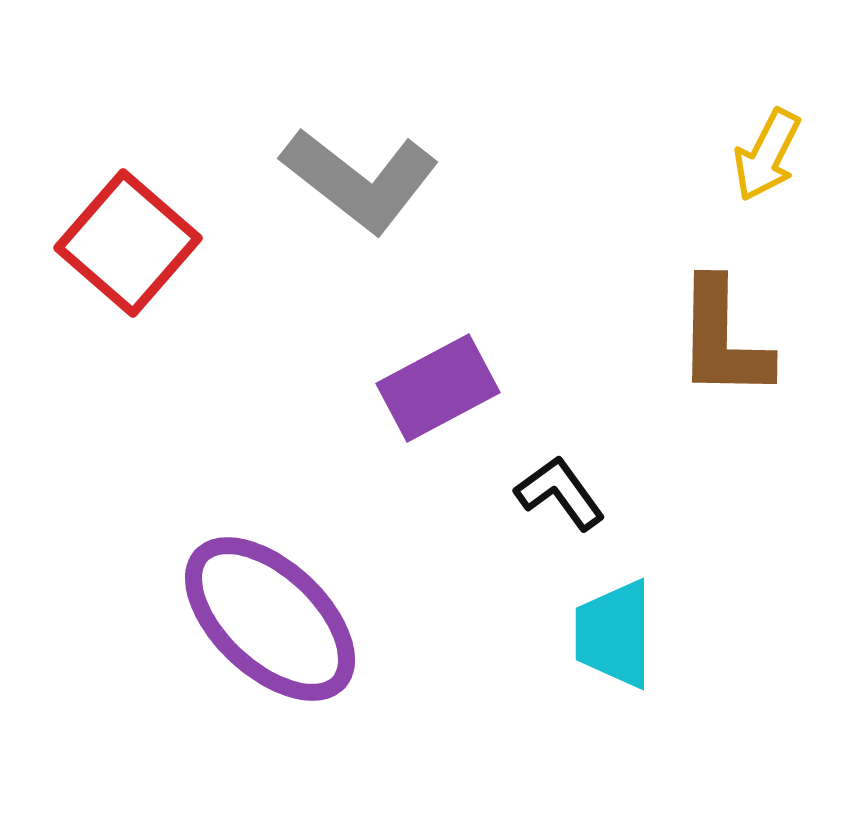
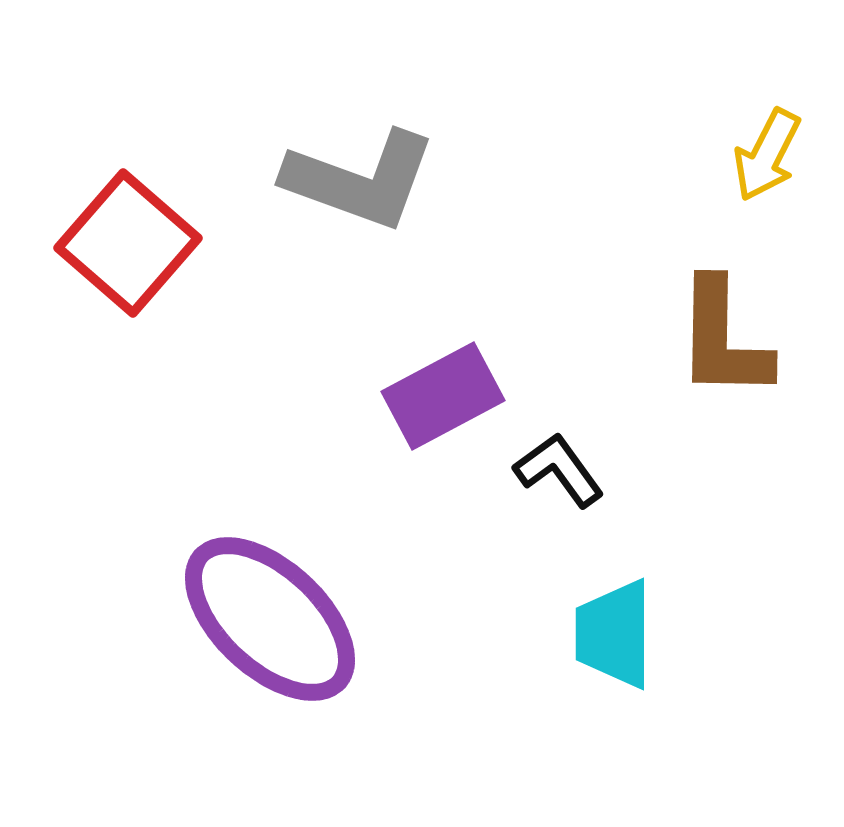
gray L-shape: rotated 18 degrees counterclockwise
purple rectangle: moved 5 px right, 8 px down
black L-shape: moved 1 px left, 23 px up
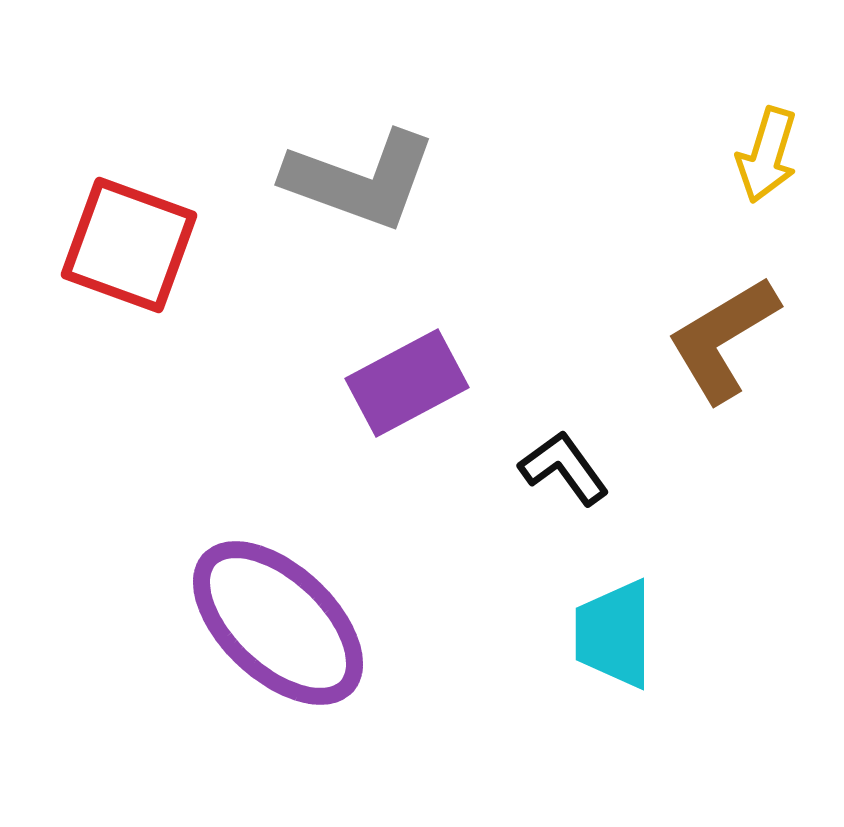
yellow arrow: rotated 10 degrees counterclockwise
red square: moved 1 px right, 2 px down; rotated 21 degrees counterclockwise
brown L-shape: rotated 58 degrees clockwise
purple rectangle: moved 36 px left, 13 px up
black L-shape: moved 5 px right, 2 px up
purple ellipse: moved 8 px right, 4 px down
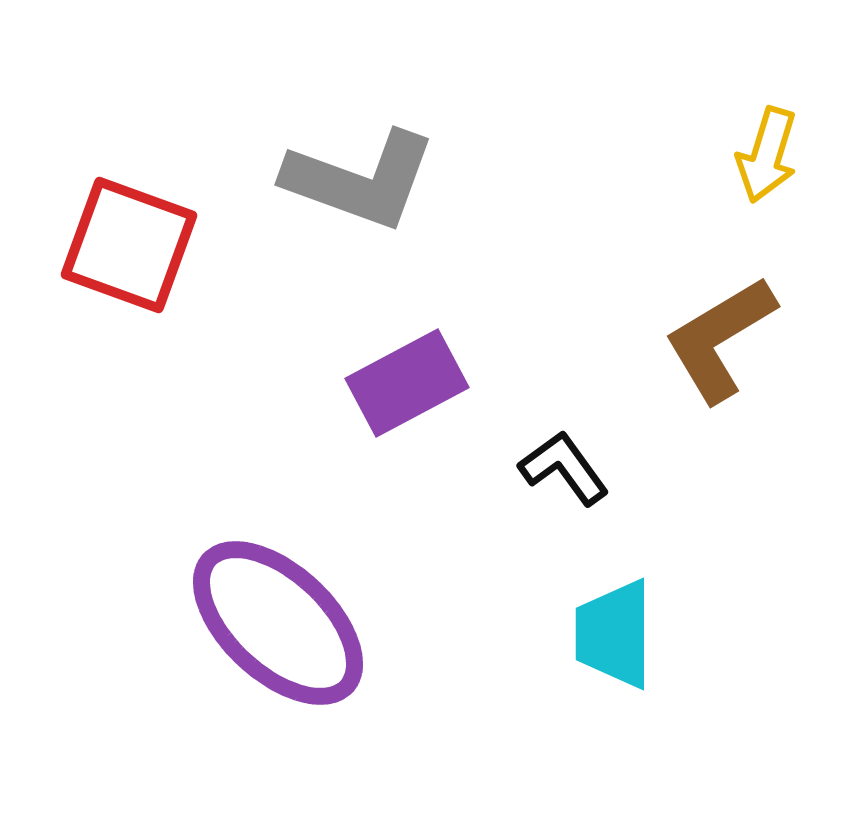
brown L-shape: moved 3 px left
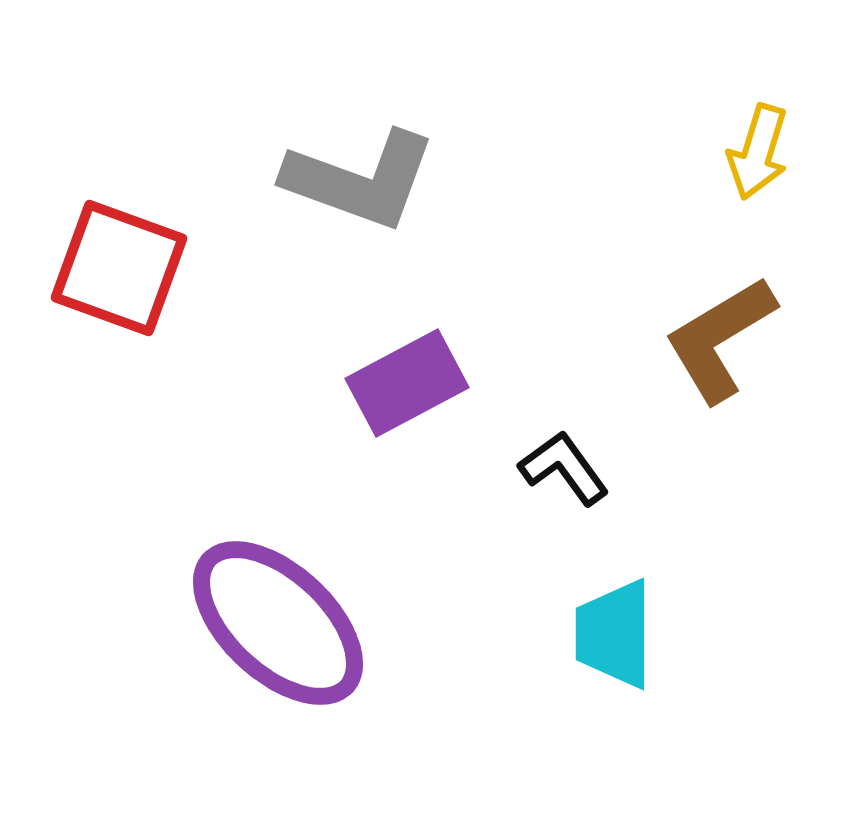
yellow arrow: moved 9 px left, 3 px up
red square: moved 10 px left, 23 px down
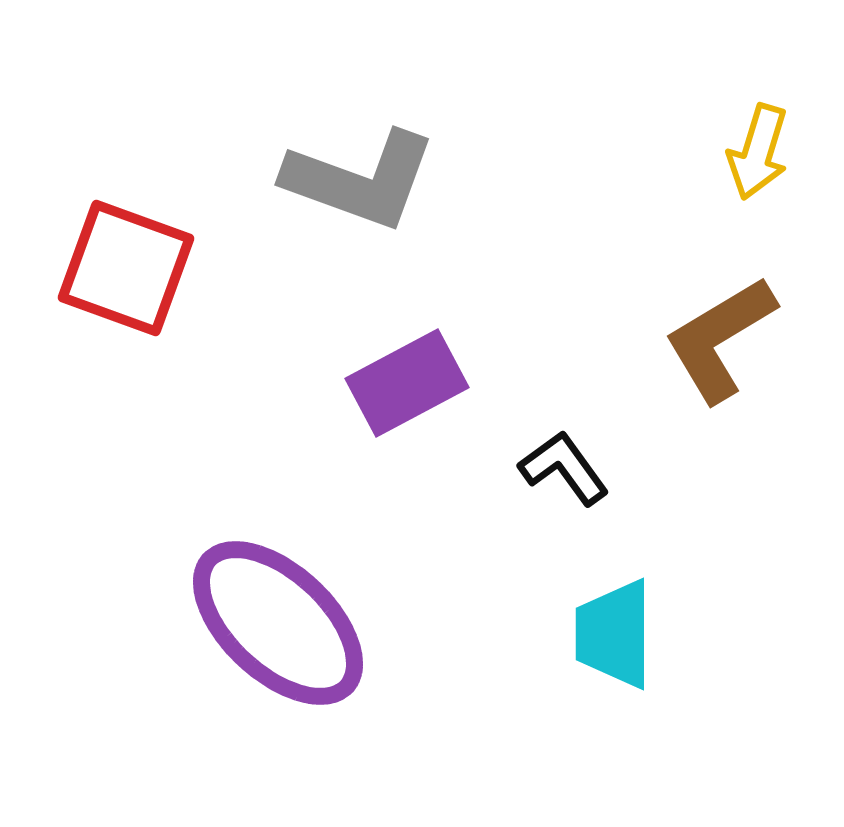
red square: moved 7 px right
